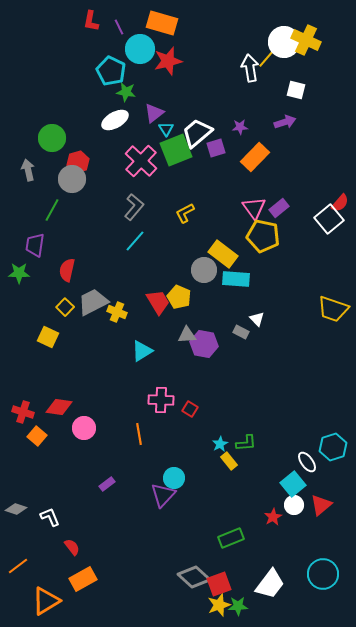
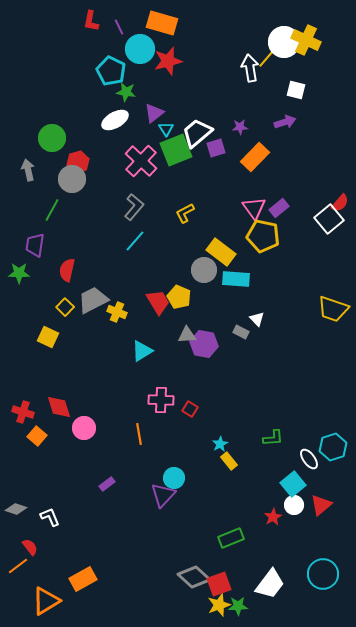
yellow rectangle at (223, 254): moved 2 px left, 2 px up
gray trapezoid at (93, 302): moved 2 px up
red diamond at (59, 407): rotated 64 degrees clockwise
green L-shape at (246, 443): moved 27 px right, 5 px up
white ellipse at (307, 462): moved 2 px right, 3 px up
red semicircle at (72, 547): moved 42 px left
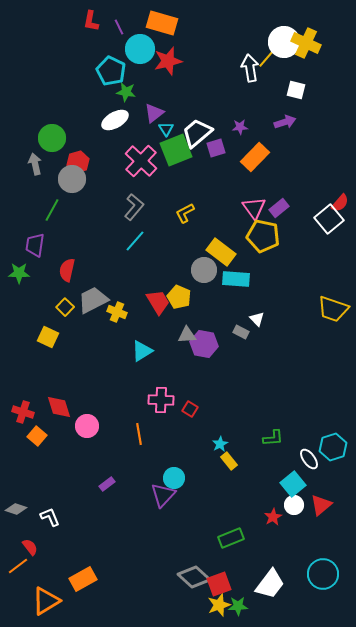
yellow cross at (306, 40): moved 3 px down
gray arrow at (28, 170): moved 7 px right, 6 px up
pink circle at (84, 428): moved 3 px right, 2 px up
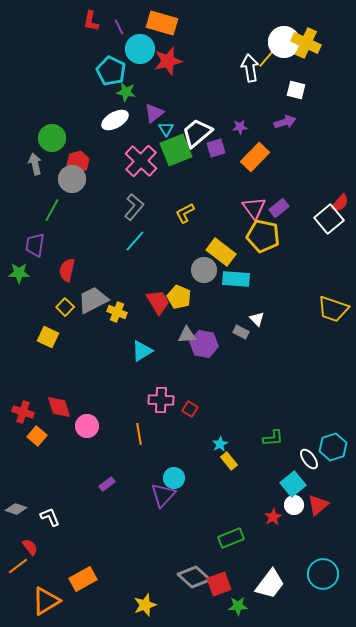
red triangle at (321, 505): moved 3 px left
yellow star at (219, 605): moved 74 px left
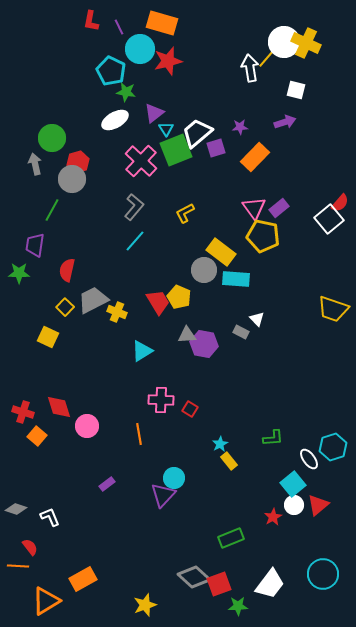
orange line at (18, 566): rotated 40 degrees clockwise
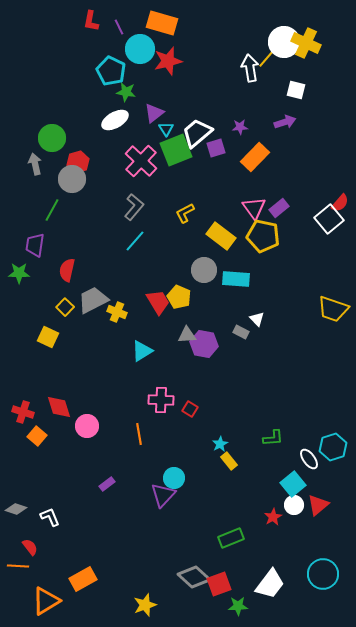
yellow rectangle at (221, 252): moved 16 px up
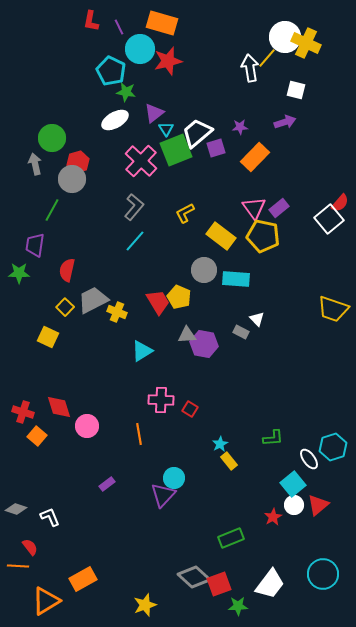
white circle at (284, 42): moved 1 px right, 5 px up
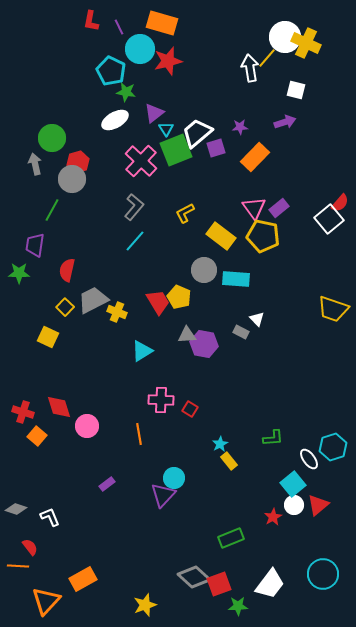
orange triangle at (46, 601): rotated 16 degrees counterclockwise
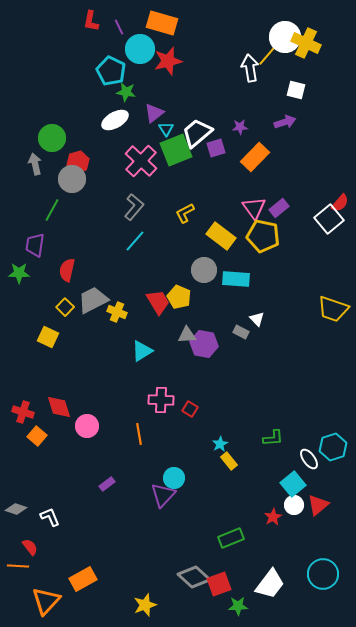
yellow line at (267, 58): moved 2 px up
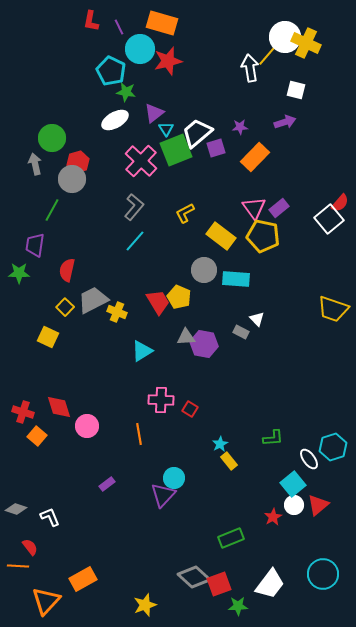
gray triangle at (187, 335): moved 1 px left, 2 px down
